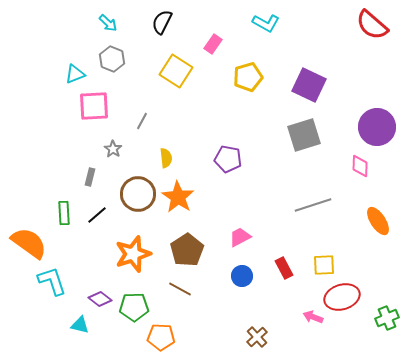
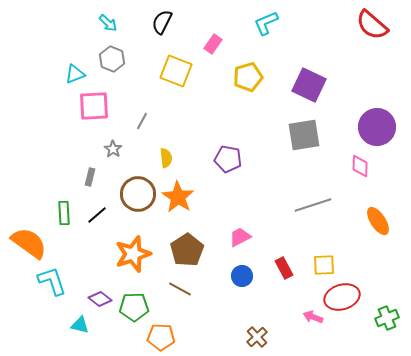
cyan L-shape at (266, 23): rotated 128 degrees clockwise
yellow square at (176, 71): rotated 12 degrees counterclockwise
gray square at (304, 135): rotated 8 degrees clockwise
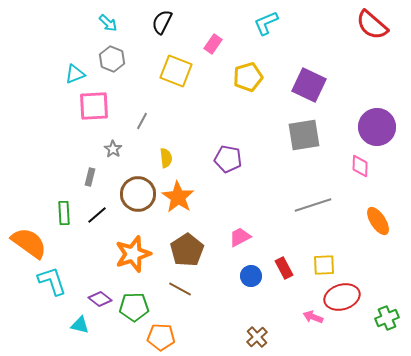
blue circle at (242, 276): moved 9 px right
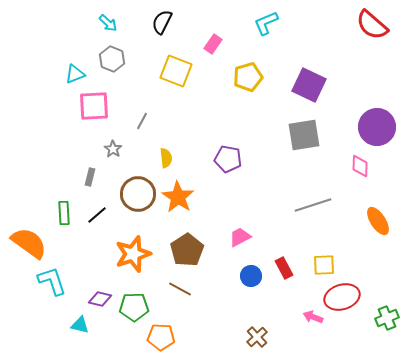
purple diamond at (100, 299): rotated 25 degrees counterclockwise
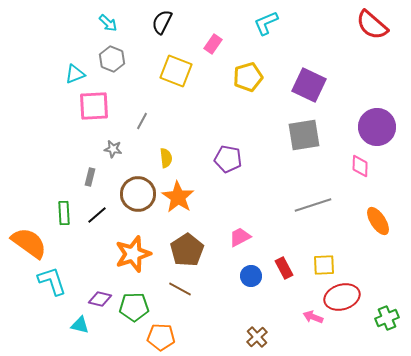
gray star at (113, 149): rotated 24 degrees counterclockwise
